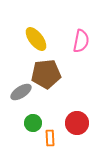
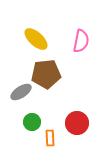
yellow ellipse: rotated 10 degrees counterclockwise
green circle: moved 1 px left, 1 px up
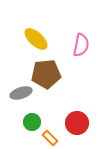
pink semicircle: moved 4 px down
gray ellipse: moved 1 px down; rotated 15 degrees clockwise
orange rectangle: rotated 42 degrees counterclockwise
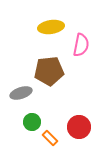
yellow ellipse: moved 15 px right, 12 px up; rotated 50 degrees counterclockwise
brown pentagon: moved 3 px right, 3 px up
red circle: moved 2 px right, 4 px down
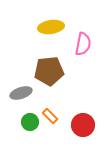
pink semicircle: moved 2 px right, 1 px up
green circle: moved 2 px left
red circle: moved 4 px right, 2 px up
orange rectangle: moved 22 px up
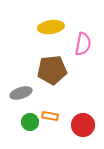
brown pentagon: moved 3 px right, 1 px up
orange rectangle: rotated 35 degrees counterclockwise
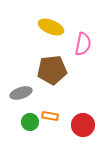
yellow ellipse: rotated 30 degrees clockwise
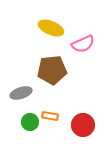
yellow ellipse: moved 1 px down
pink semicircle: rotated 55 degrees clockwise
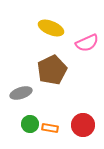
pink semicircle: moved 4 px right, 1 px up
brown pentagon: rotated 20 degrees counterclockwise
orange rectangle: moved 12 px down
green circle: moved 2 px down
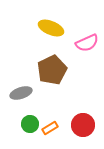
orange rectangle: rotated 42 degrees counterclockwise
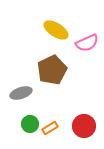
yellow ellipse: moved 5 px right, 2 px down; rotated 10 degrees clockwise
red circle: moved 1 px right, 1 px down
